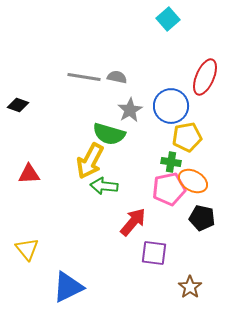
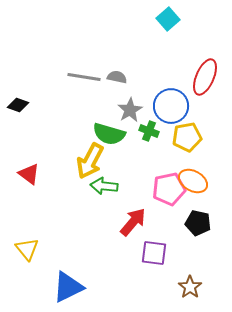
green cross: moved 22 px left, 31 px up; rotated 12 degrees clockwise
red triangle: rotated 40 degrees clockwise
black pentagon: moved 4 px left, 5 px down
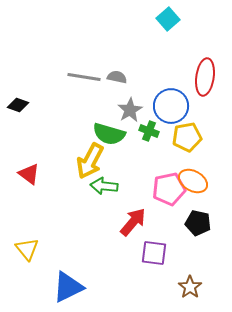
red ellipse: rotated 15 degrees counterclockwise
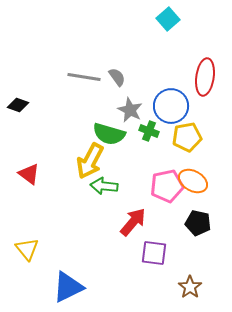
gray semicircle: rotated 42 degrees clockwise
gray star: rotated 15 degrees counterclockwise
pink pentagon: moved 2 px left, 3 px up
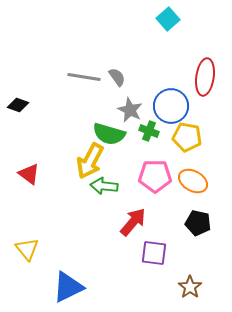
yellow pentagon: rotated 20 degrees clockwise
pink pentagon: moved 12 px left, 10 px up; rotated 12 degrees clockwise
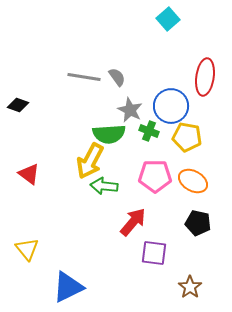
green semicircle: rotated 20 degrees counterclockwise
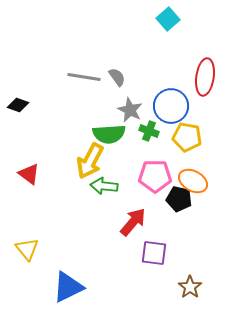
black pentagon: moved 19 px left, 24 px up
